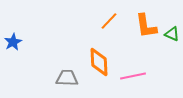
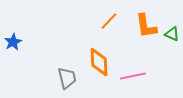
gray trapezoid: rotated 75 degrees clockwise
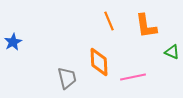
orange line: rotated 66 degrees counterclockwise
green triangle: moved 18 px down
pink line: moved 1 px down
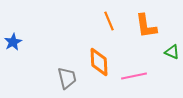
pink line: moved 1 px right, 1 px up
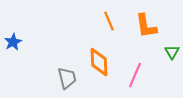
green triangle: rotated 35 degrees clockwise
pink line: moved 1 px right, 1 px up; rotated 55 degrees counterclockwise
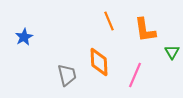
orange L-shape: moved 1 px left, 4 px down
blue star: moved 11 px right, 5 px up
gray trapezoid: moved 3 px up
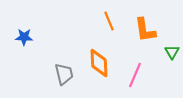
blue star: rotated 30 degrees clockwise
orange diamond: moved 1 px down
gray trapezoid: moved 3 px left, 1 px up
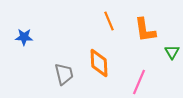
pink line: moved 4 px right, 7 px down
